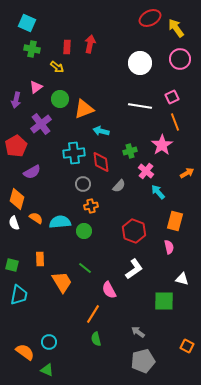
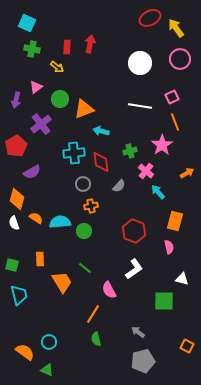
cyan trapezoid at (19, 295): rotated 25 degrees counterclockwise
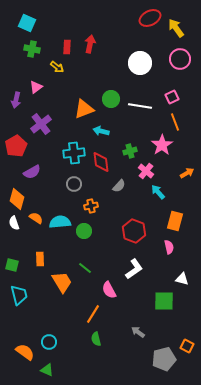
green circle at (60, 99): moved 51 px right
gray circle at (83, 184): moved 9 px left
gray pentagon at (143, 361): moved 21 px right, 2 px up
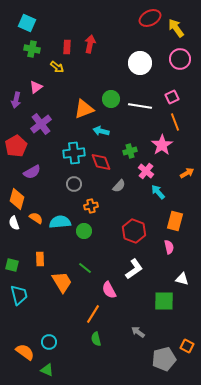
red diamond at (101, 162): rotated 15 degrees counterclockwise
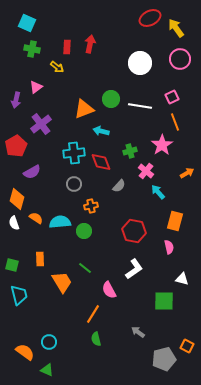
red hexagon at (134, 231): rotated 10 degrees counterclockwise
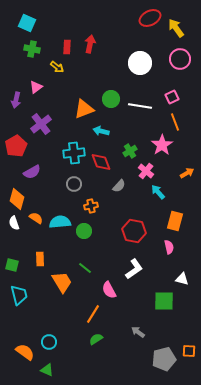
green cross at (130, 151): rotated 16 degrees counterclockwise
green semicircle at (96, 339): rotated 72 degrees clockwise
orange square at (187, 346): moved 2 px right, 5 px down; rotated 24 degrees counterclockwise
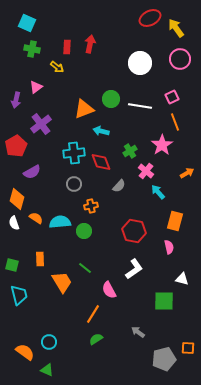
orange square at (189, 351): moved 1 px left, 3 px up
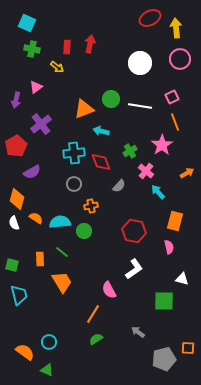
yellow arrow at (176, 28): rotated 30 degrees clockwise
green line at (85, 268): moved 23 px left, 16 px up
